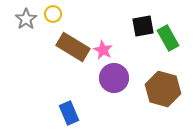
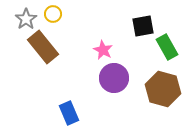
green rectangle: moved 1 px left, 9 px down
brown rectangle: moved 30 px left; rotated 20 degrees clockwise
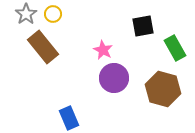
gray star: moved 5 px up
green rectangle: moved 8 px right, 1 px down
blue rectangle: moved 5 px down
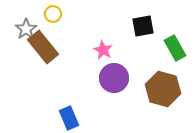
gray star: moved 15 px down
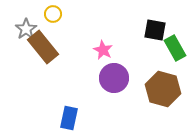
black square: moved 12 px right, 4 px down; rotated 20 degrees clockwise
blue rectangle: rotated 35 degrees clockwise
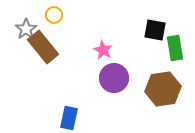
yellow circle: moved 1 px right, 1 px down
green rectangle: rotated 20 degrees clockwise
brown hexagon: rotated 24 degrees counterclockwise
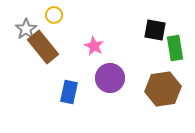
pink star: moved 9 px left, 4 px up
purple circle: moved 4 px left
blue rectangle: moved 26 px up
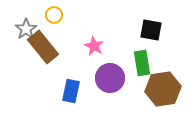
black square: moved 4 px left
green rectangle: moved 33 px left, 15 px down
blue rectangle: moved 2 px right, 1 px up
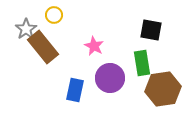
blue rectangle: moved 4 px right, 1 px up
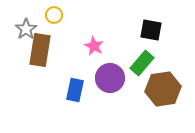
brown rectangle: moved 3 px left, 3 px down; rotated 48 degrees clockwise
green rectangle: rotated 50 degrees clockwise
